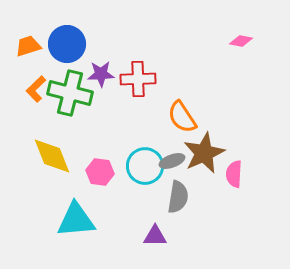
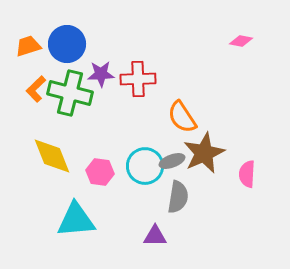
pink semicircle: moved 13 px right
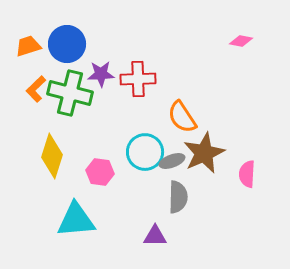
yellow diamond: rotated 39 degrees clockwise
cyan circle: moved 14 px up
gray semicircle: rotated 8 degrees counterclockwise
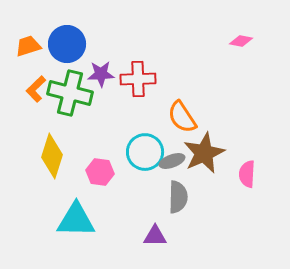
cyan triangle: rotated 6 degrees clockwise
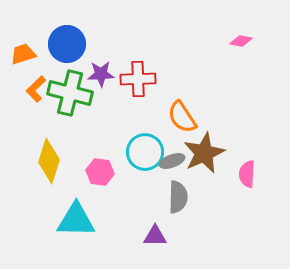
orange trapezoid: moved 5 px left, 8 px down
yellow diamond: moved 3 px left, 5 px down
